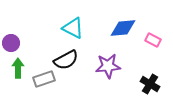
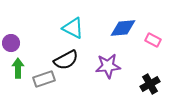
black cross: rotated 30 degrees clockwise
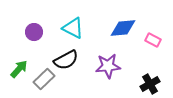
purple circle: moved 23 px right, 11 px up
green arrow: moved 1 px right, 1 px down; rotated 42 degrees clockwise
gray rectangle: rotated 25 degrees counterclockwise
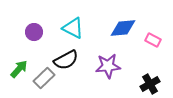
gray rectangle: moved 1 px up
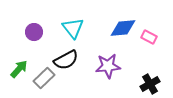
cyan triangle: rotated 25 degrees clockwise
pink rectangle: moved 4 px left, 3 px up
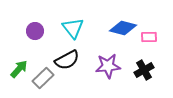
blue diamond: rotated 20 degrees clockwise
purple circle: moved 1 px right, 1 px up
pink rectangle: rotated 28 degrees counterclockwise
black semicircle: moved 1 px right
gray rectangle: moved 1 px left
black cross: moved 6 px left, 14 px up
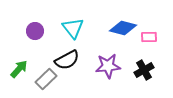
gray rectangle: moved 3 px right, 1 px down
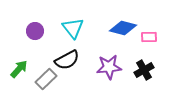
purple star: moved 1 px right, 1 px down
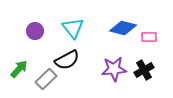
purple star: moved 5 px right, 2 px down
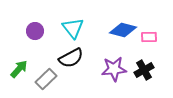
blue diamond: moved 2 px down
black semicircle: moved 4 px right, 2 px up
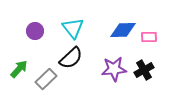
blue diamond: rotated 16 degrees counterclockwise
black semicircle: rotated 15 degrees counterclockwise
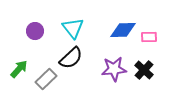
black cross: rotated 18 degrees counterclockwise
